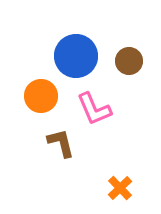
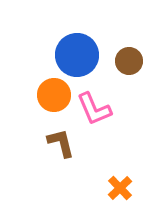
blue circle: moved 1 px right, 1 px up
orange circle: moved 13 px right, 1 px up
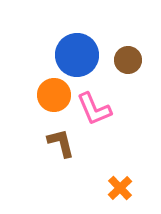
brown circle: moved 1 px left, 1 px up
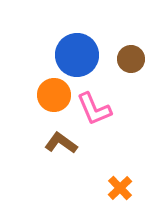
brown circle: moved 3 px right, 1 px up
brown L-shape: rotated 40 degrees counterclockwise
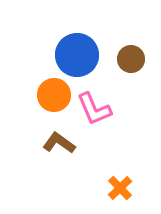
brown L-shape: moved 2 px left
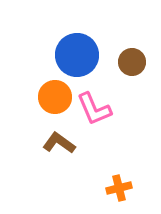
brown circle: moved 1 px right, 3 px down
orange circle: moved 1 px right, 2 px down
orange cross: moved 1 px left; rotated 30 degrees clockwise
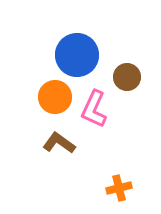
brown circle: moved 5 px left, 15 px down
pink L-shape: rotated 48 degrees clockwise
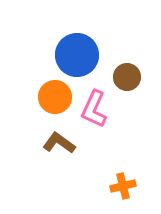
orange cross: moved 4 px right, 2 px up
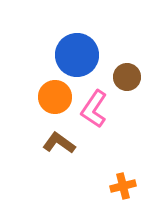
pink L-shape: rotated 9 degrees clockwise
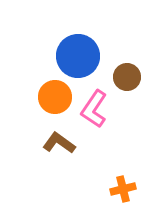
blue circle: moved 1 px right, 1 px down
orange cross: moved 3 px down
